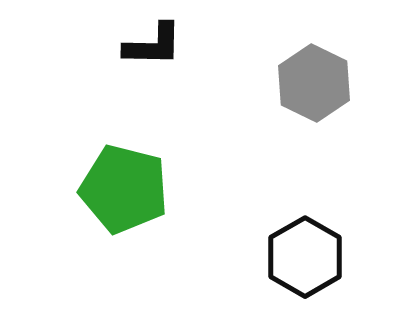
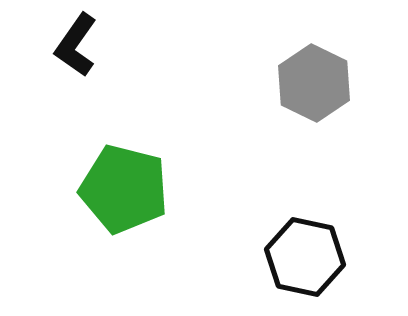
black L-shape: moved 77 px left; rotated 124 degrees clockwise
black hexagon: rotated 18 degrees counterclockwise
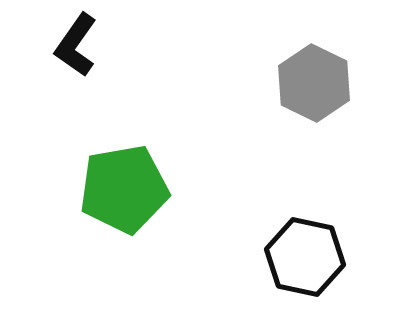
green pentagon: rotated 24 degrees counterclockwise
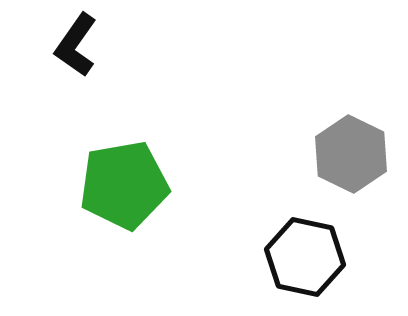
gray hexagon: moved 37 px right, 71 px down
green pentagon: moved 4 px up
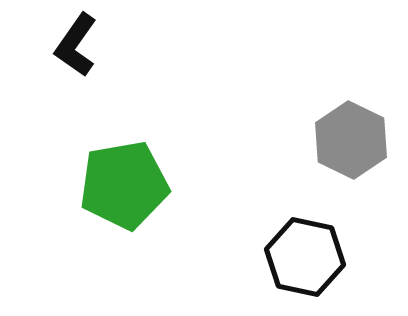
gray hexagon: moved 14 px up
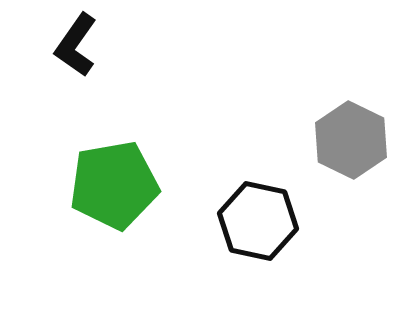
green pentagon: moved 10 px left
black hexagon: moved 47 px left, 36 px up
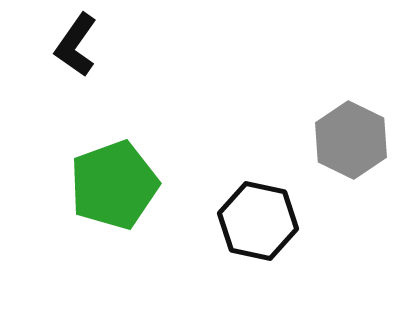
green pentagon: rotated 10 degrees counterclockwise
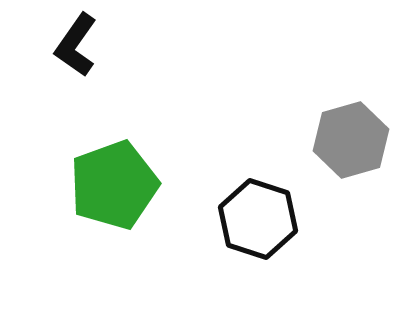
gray hexagon: rotated 18 degrees clockwise
black hexagon: moved 2 px up; rotated 6 degrees clockwise
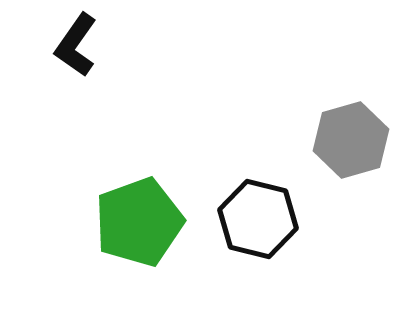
green pentagon: moved 25 px right, 37 px down
black hexagon: rotated 4 degrees counterclockwise
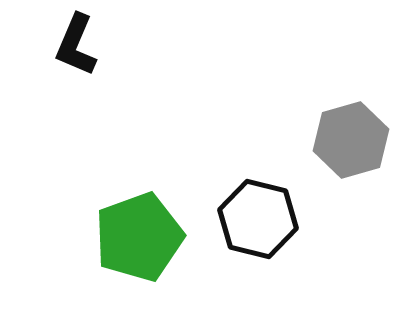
black L-shape: rotated 12 degrees counterclockwise
green pentagon: moved 15 px down
